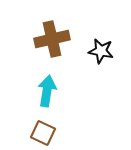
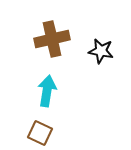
brown square: moved 3 px left
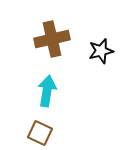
black star: rotated 25 degrees counterclockwise
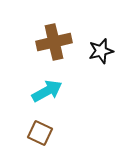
brown cross: moved 2 px right, 3 px down
cyan arrow: rotated 52 degrees clockwise
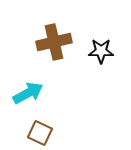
black star: rotated 15 degrees clockwise
cyan arrow: moved 19 px left, 2 px down
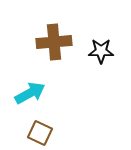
brown cross: rotated 8 degrees clockwise
cyan arrow: moved 2 px right
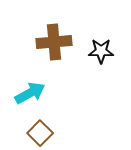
brown square: rotated 20 degrees clockwise
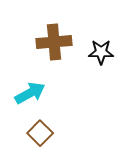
black star: moved 1 px down
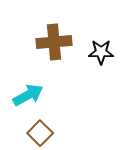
cyan arrow: moved 2 px left, 2 px down
